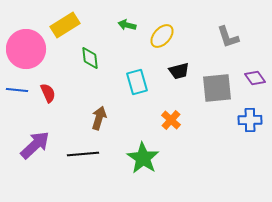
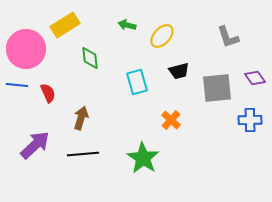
blue line: moved 5 px up
brown arrow: moved 18 px left
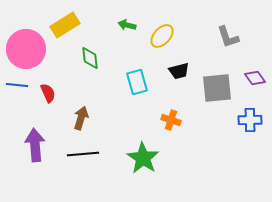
orange cross: rotated 24 degrees counterclockwise
purple arrow: rotated 52 degrees counterclockwise
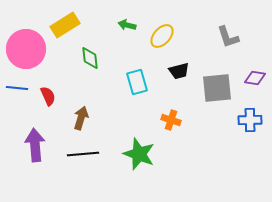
purple diamond: rotated 45 degrees counterclockwise
blue line: moved 3 px down
red semicircle: moved 3 px down
green star: moved 4 px left, 4 px up; rotated 12 degrees counterclockwise
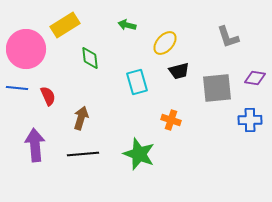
yellow ellipse: moved 3 px right, 7 px down
